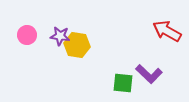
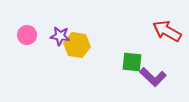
purple L-shape: moved 4 px right, 3 px down
green square: moved 9 px right, 21 px up
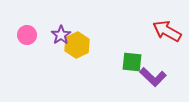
purple star: moved 1 px right, 1 px up; rotated 30 degrees clockwise
yellow hexagon: rotated 25 degrees clockwise
